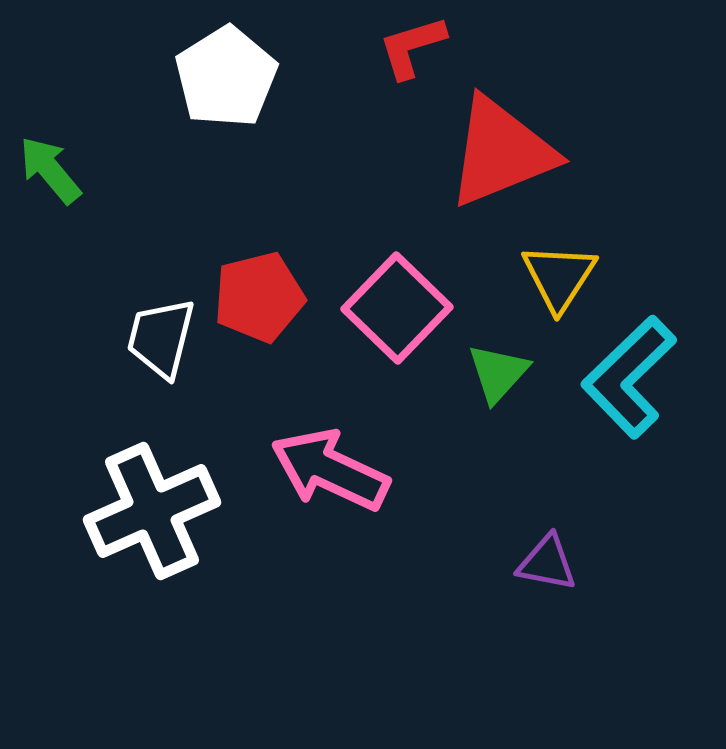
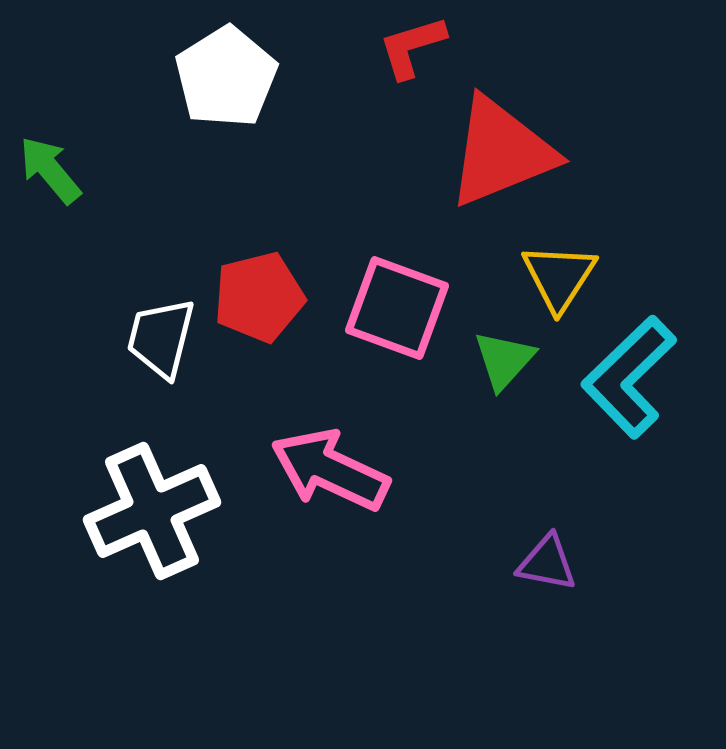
pink square: rotated 24 degrees counterclockwise
green triangle: moved 6 px right, 13 px up
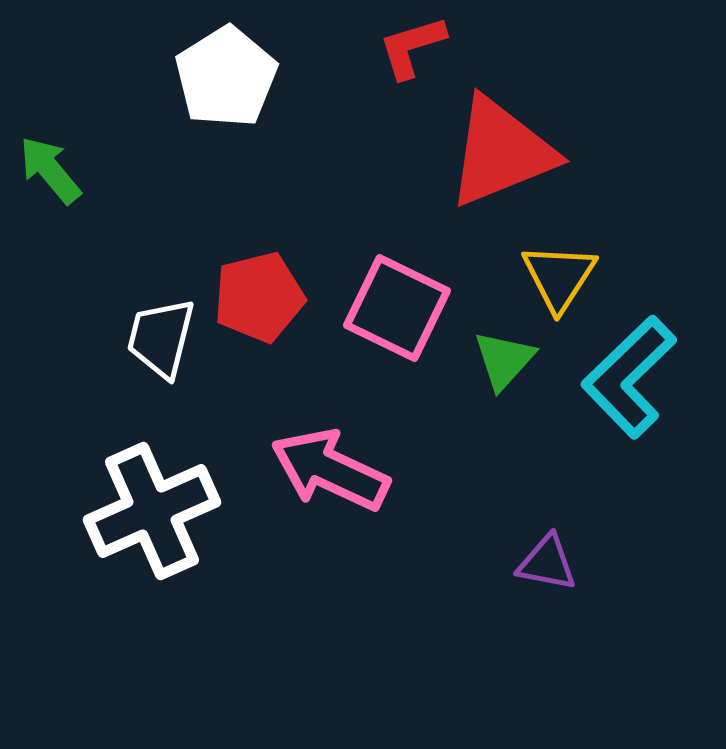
pink square: rotated 6 degrees clockwise
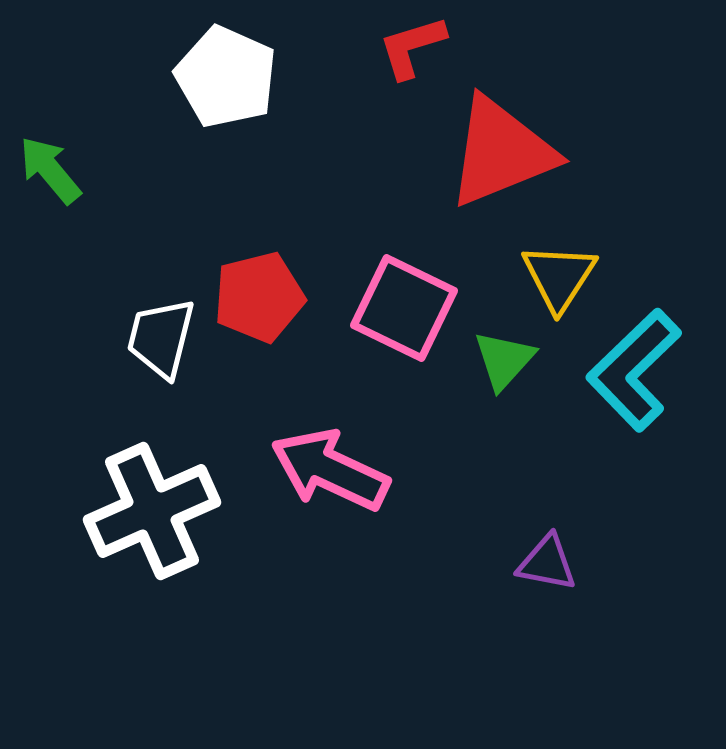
white pentagon: rotated 16 degrees counterclockwise
pink square: moved 7 px right
cyan L-shape: moved 5 px right, 7 px up
